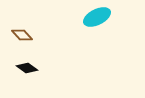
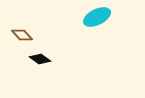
black diamond: moved 13 px right, 9 px up
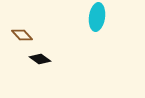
cyan ellipse: rotated 56 degrees counterclockwise
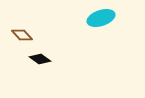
cyan ellipse: moved 4 px right, 1 px down; rotated 64 degrees clockwise
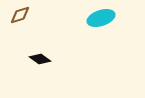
brown diamond: moved 2 px left, 20 px up; rotated 65 degrees counterclockwise
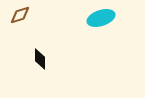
black diamond: rotated 55 degrees clockwise
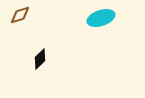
black diamond: rotated 45 degrees clockwise
